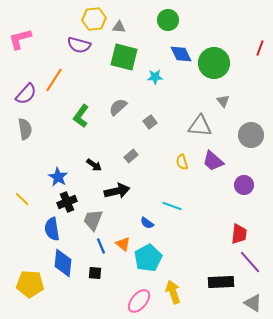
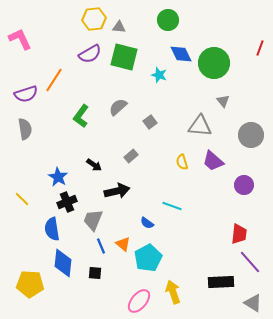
pink L-shape at (20, 39): rotated 80 degrees clockwise
purple semicircle at (79, 45): moved 11 px right, 9 px down; rotated 45 degrees counterclockwise
cyan star at (155, 77): moved 4 px right, 2 px up; rotated 21 degrees clockwise
purple semicircle at (26, 94): rotated 30 degrees clockwise
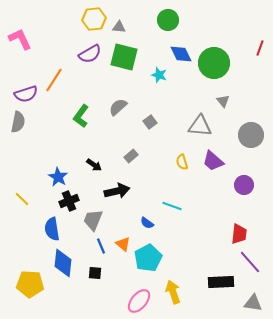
gray semicircle at (25, 129): moved 7 px left, 7 px up; rotated 20 degrees clockwise
black cross at (67, 202): moved 2 px right, 1 px up
gray triangle at (253, 303): rotated 24 degrees counterclockwise
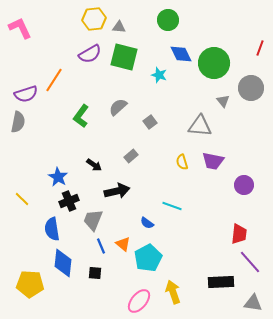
pink L-shape at (20, 39): moved 11 px up
gray circle at (251, 135): moved 47 px up
purple trapezoid at (213, 161): rotated 30 degrees counterclockwise
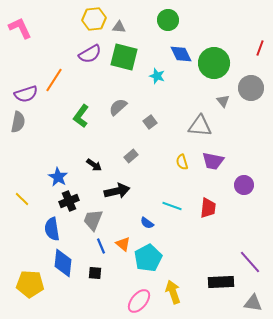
cyan star at (159, 75): moved 2 px left, 1 px down
red trapezoid at (239, 234): moved 31 px left, 26 px up
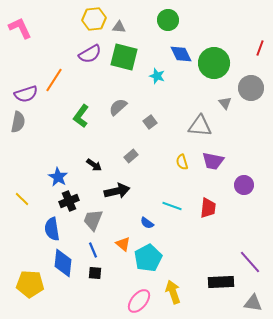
gray triangle at (223, 101): moved 2 px right, 2 px down
blue line at (101, 246): moved 8 px left, 4 px down
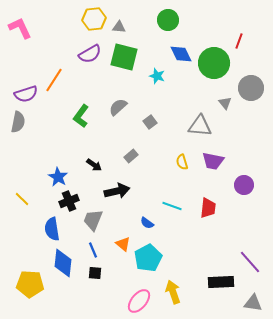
red line at (260, 48): moved 21 px left, 7 px up
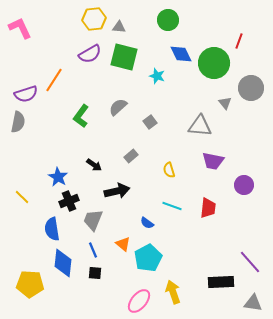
yellow semicircle at (182, 162): moved 13 px left, 8 px down
yellow line at (22, 199): moved 2 px up
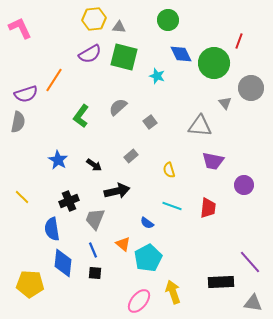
blue star at (58, 177): moved 17 px up
gray trapezoid at (93, 220): moved 2 px right, 1 px up
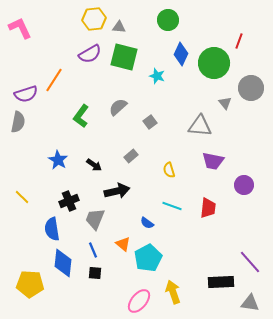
blue diamond at (181, 54): rotated 50 degrees clockwise
gray triangle at (253, 303): moved 3 px left
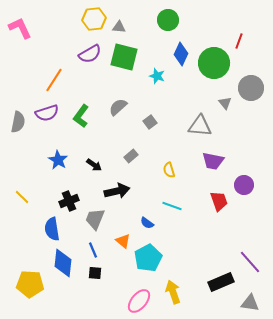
purple semicircle at (26, 94): moved 21 px right, 19 px down
red trapezoid at (208, 208): moved 11 px right, 7 px up; rotated 25 degrees counterclockwise
orange triangle at (123, 244): moved 3 px up
black rectangle at (221, 282): rotated 20 degrees counterclockwise
